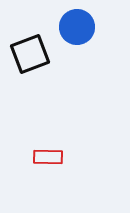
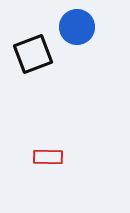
black square: moved 3 px right
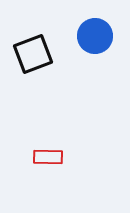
blue circle: moved 18 px right, 9 px down
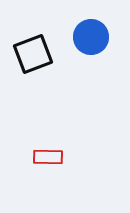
blue circle: moved 4 px left, 1 px down
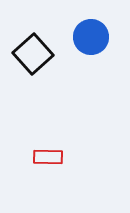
black square: rotated 21 degrees counterclockwise
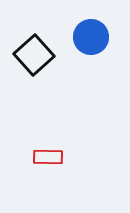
black square: moved 1 px right, 1 px down
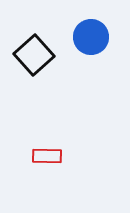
red rectangle: moved 1 px left, 1 px up
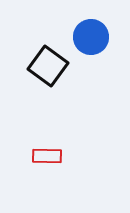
black square: moved 14 px right, 11 px down; rotated 12 degrees counterclockwise
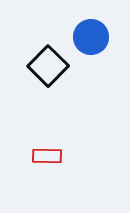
black square: rotated 9 degrees clockwise
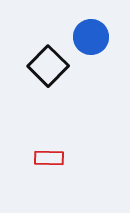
red rectangle: moved 2 px right, 2 px down
